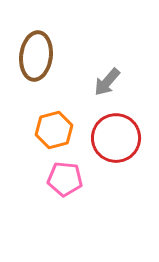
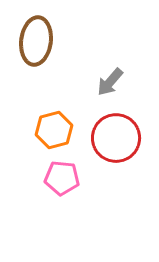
brown ellipse: moved 15 px up
gray arrow: moved 3 px right
pink pentagon: moved 3 px left, 1 px up
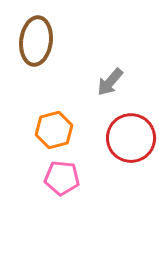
red circle: moved 15 px right
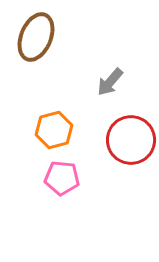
brown ellipse: moved 4 px up; rotated 15 degrees clockwise
red circle: moved 2 px down
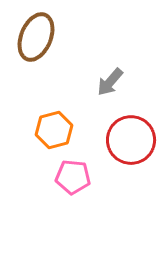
pink pentagon: moved 11 px right, 1 px up
